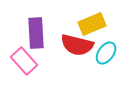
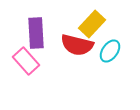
yellow rectangle: rotated 24 degrees counterclockwise
cyan ellipse: moved 4 px right, 2 px up
pink rectangle: moved 2 px right
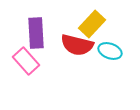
cyan ellipse: rotated 75 degrees clockwise
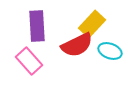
purple rectangle: moved 1 px right, 7 px up
red semicircle: rotated 40 degrees counterclockwise
pink rectangle: moved 3 px right
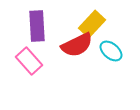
cyan ellipse: moved 1 px right; rotated 20 degrees clockwise
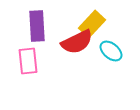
red semicircle: moved 3 px up
pink rectangle: moved 1 px left; rotated 36 degrees clockwise
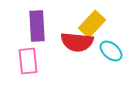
red semicircle: rotated 32 degrees clockwise
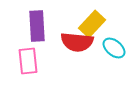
cyan ellipse: moved 3 px right, 3 px up
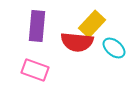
purple rectangle: rotated 8 degrees clockwise
pink rectangle: moved 7 px right, 9 px down; rotated 64 degrees counterclockwise
